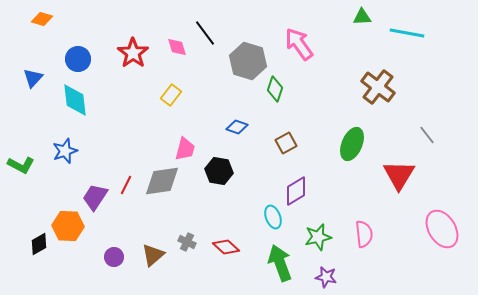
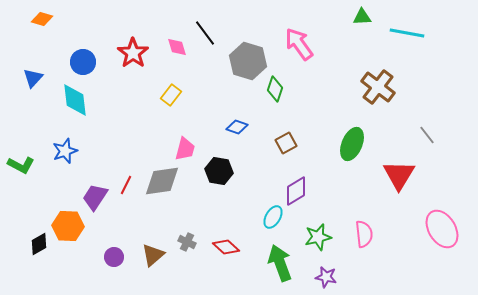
blue circle: moved 5 px right, 3 px down
cyan ellipse: rotated 50 degrees clockwise
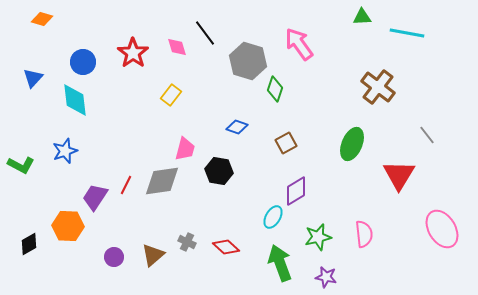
black diamond: moved 10 px left
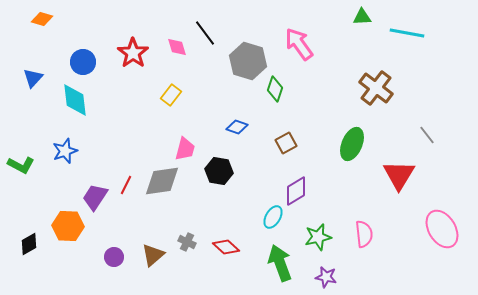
brown cross: moved 2 px left, 1 px down
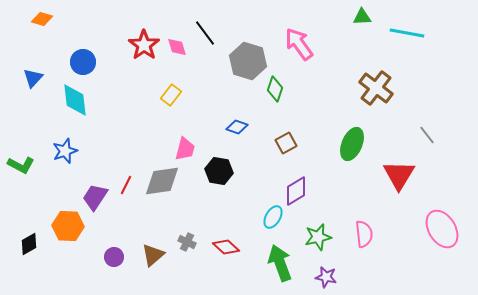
red star: moved 11 px right, 8 px up
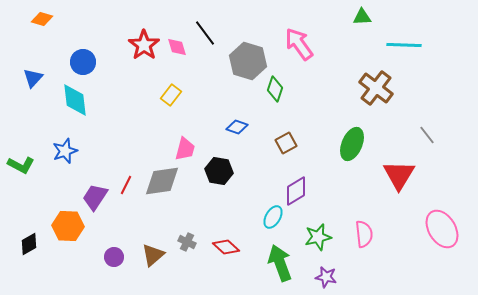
cyan line: moved 3 px left, 12 px down; rotated 8 degrees counterclockwise
